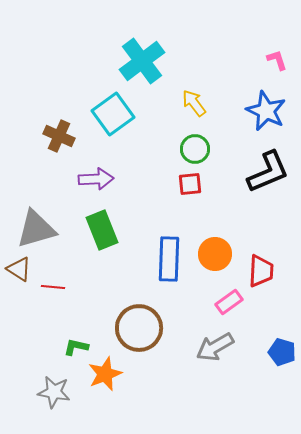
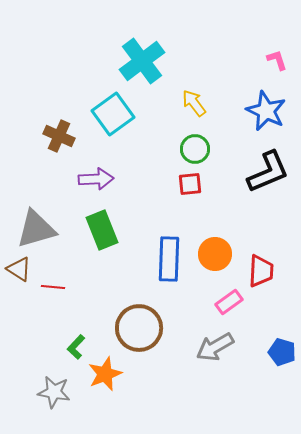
green L-shape: rotated 60 degrees counterclockwise
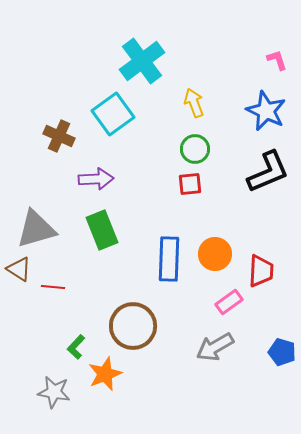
yellow arrow: rotated 16 degrees clockwise
brown circle: moved 6 px left, 2 px up
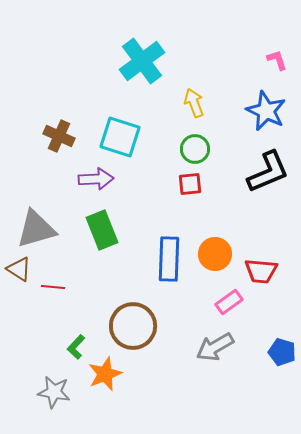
cyan square: moved 7 px right, 23 px down; rotated 36 degrees counterclockwise
red trapezoid: rotated 92 degrees clockwise
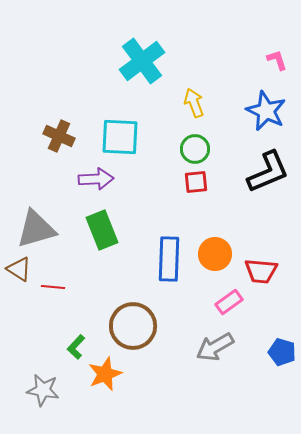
cyan square: rotated 15 degrees counterclockwise
red square: moved 6 px right, 2 px up
gray star: moved 11 px left, 2 px up
